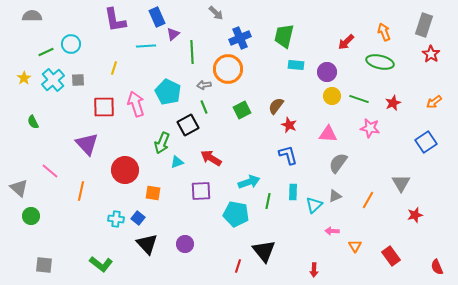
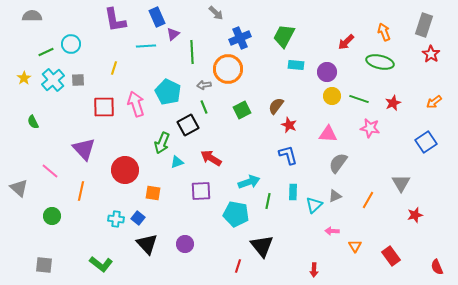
green trapezoid at (284, 36): rotated 15 degrees clockwise
purple triangle at (87, 144): moved 3 px left, 5 px down
green circle at (31, 216): moved 21 px right
black triangle at (264, 251): moved 2 px left, 5 px up
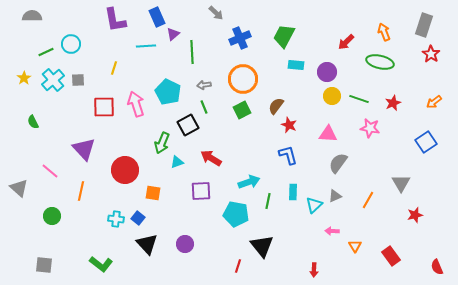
orange circle at (228, 69): moved 15 px right, 10 px down
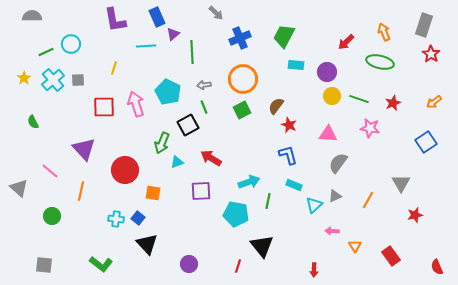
cyan rectangle at (293, 192): moved 1 px right, 7 px up; rotated 70 degrees counterclockwise
purple circle at (185, 244): moved 4 px right, 20 px down
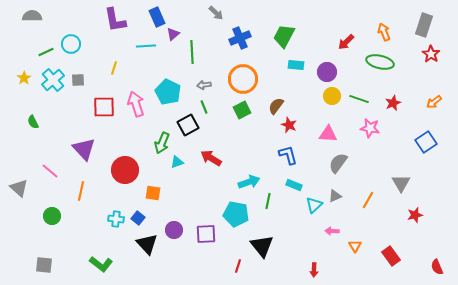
purple square at (201, 191): moved 5 px right, 43 px down
purple circle at (189, 264): moved 15 px left, 34 px up
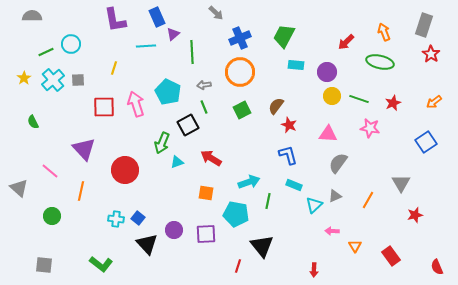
orange circle at (243, 79): moved 3 px left, 7 px up
orange square at (153, 193): moved 53 px right
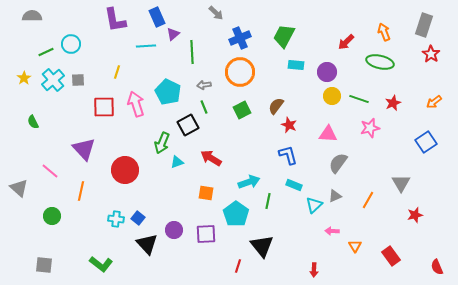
yellow line at (114, 68): moved 3 px right, 4 px down
pink star at (370, 128): rotated 24 degrees counterclockwise
cyan pentagon at (236, 214): rotated 25 degrees clockwise
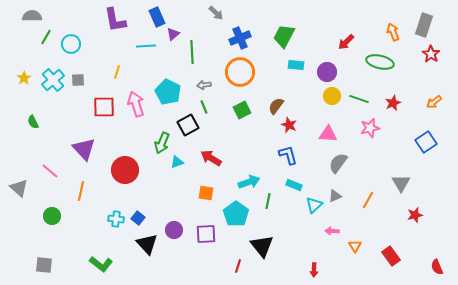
orange arrow at (384, 32): moved 9 px right
green line at (46, 52): moved 15 px up; rotated 35 degrees counterclockwise
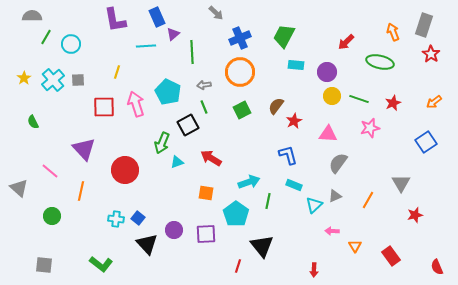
red star at (289, 125): moved 5 px right, 4 px up; rotated 21 degrees clockwise
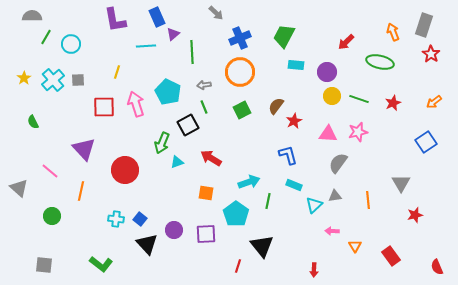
pink star at (370, 128): moved 12 px left, 4 px down
gray triangle at (335, 196): rotated 16 degrees clockwise
orange line at (368, 200): rotated 36 degrees counterclockwise
blue square at (138, 218): moved 2 px right, 1 px down
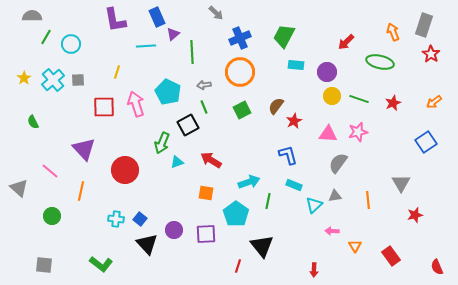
red arrow at (211, 158): moved 2 px down
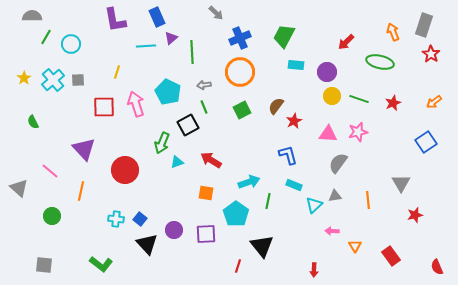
purple triangle at (173, 34): moved 2 px left, 4 px down
